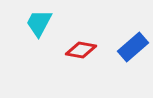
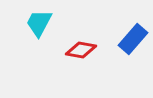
blue rectangle: moved 8 px up; rotated 8 degrees counterclockwise
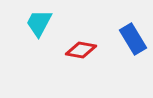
blue rectangle: rotated 72 degrees counterclockwise
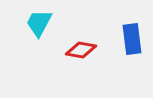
blue rectangle: moved 1 px left; rotated 24 degrees clockwise
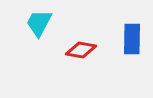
blue rectangle: rotated 8 degrees clockwise
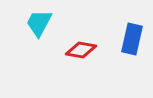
blue rectangle: rotated 12 degrees clockwise
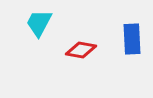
blue rectangle: rotated 16 degrees counterclockwise
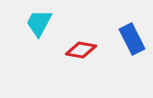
blue rectangle: rotated 24 degrees counterclockwise
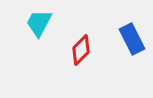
red diamond: rotated 56 degrees counterclockwise
